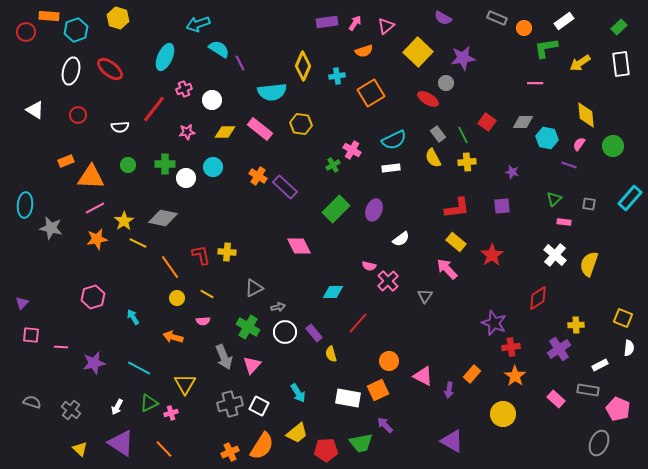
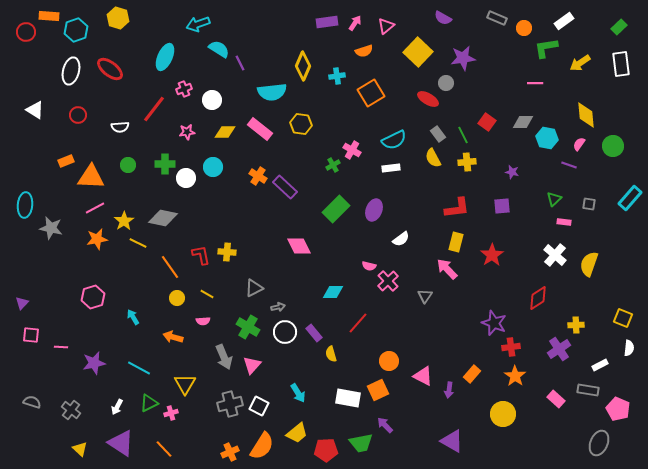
yellow rectangle at (456, 242): rotated 66 degrees clockwise
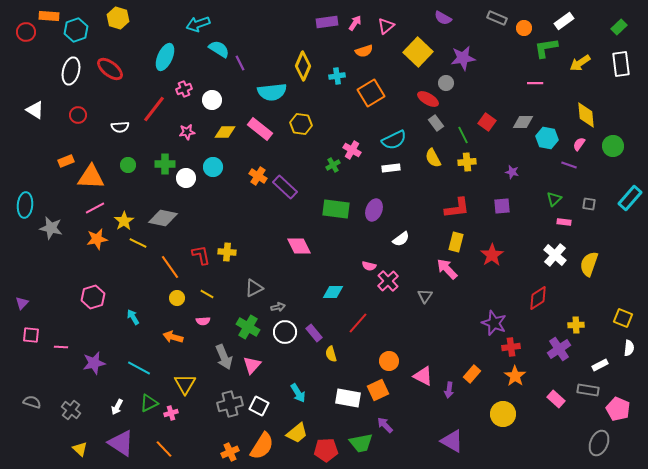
gray rectangle at (438, 134): moved 2 px left, 11 px up
green rectangle at (336, 209): rotated 52 degrees clockwise
